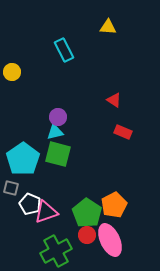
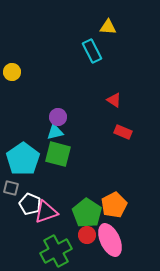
cyan rectangle: moved 28 px right, 1 px down
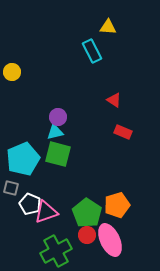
cyan pentagon: rotated 12 degrees clockwise
orange pentagon: moved 3 px right; rotated 10 degrees clockwise
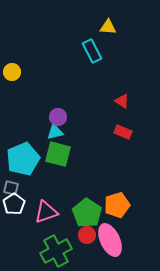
red triangle: moved 8 px right, 1 px down
white pentagon: moved 16 px left; rotated 15 degrees clockwise
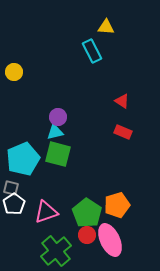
yellow triangle: moved 2 px left
yellow circle: moved 2 px right
green cross: rotated 12 degrees counterclockwise
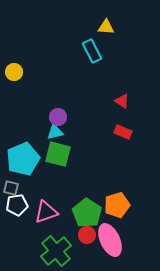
white pentagon: moved 3 px right, 1 px down; rotated 25 degrees clockwise
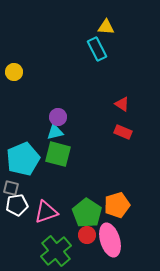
cyan rectangle: moved 5 px right, 2 px up
red triangle: moved 3 px down
pink ellipse: rotated 8 degrees clockwise
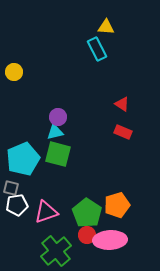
pink ellipse: rotated 76 degrees counterclockwise
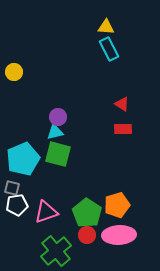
cyan rectangle: moved 12 px right
red rectangle: moved 3 px up; rotated 24 degrees counterclockwise
gray square: moved 1 px right
pink ellipse: moved 9 px right, 5 px up
